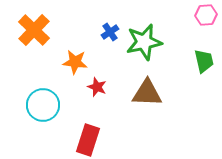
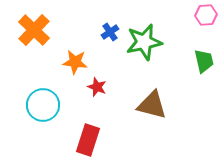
brown triangle: moved 5 px right, 12 px down; rotated 12 degrees clockwise
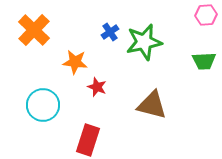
green trapezoid: rotated 100 degrees clockwise
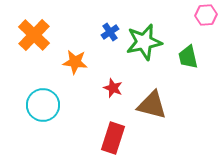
orange cross: moved 5 px down
green trapezoid: moved 16 px left, 4 px up; rotated 80 degrees clockwise
red star: moved 16 px right, 1 px down
red rectangle: moved 25 px right, 2 px up
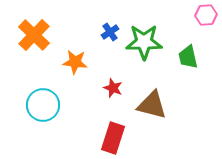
green star: rotated 12 degrees clockwise
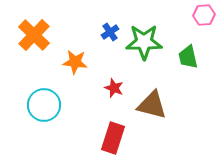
pink hexagon: moved 2 px left
red star: moved 1 px right
cyan circle: moved 1 px right
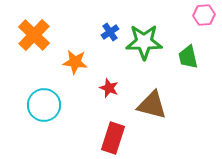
red star: moved 5 px left
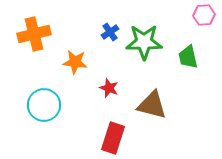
orange cross: moved 1 px up; rotated 32 degrees clockwise
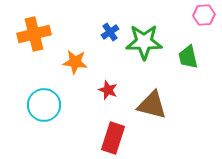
red star: moved 1 px left, 2 px down
